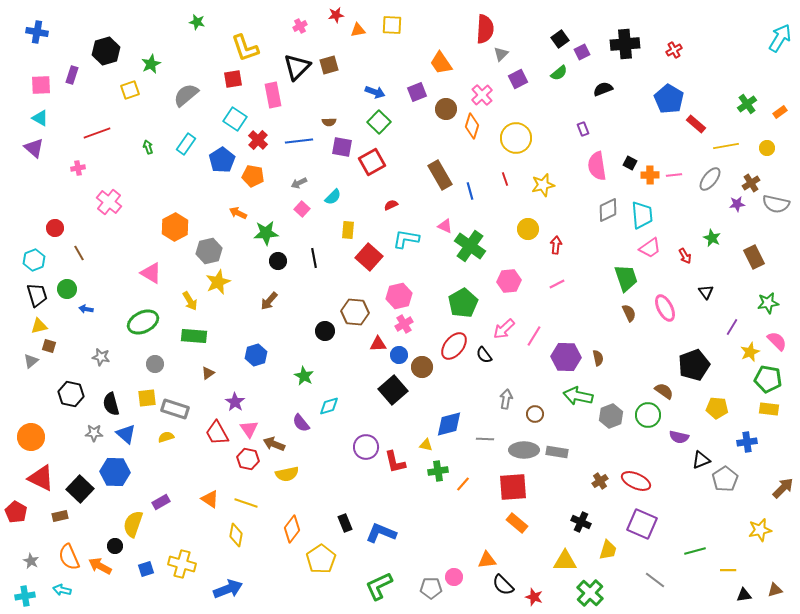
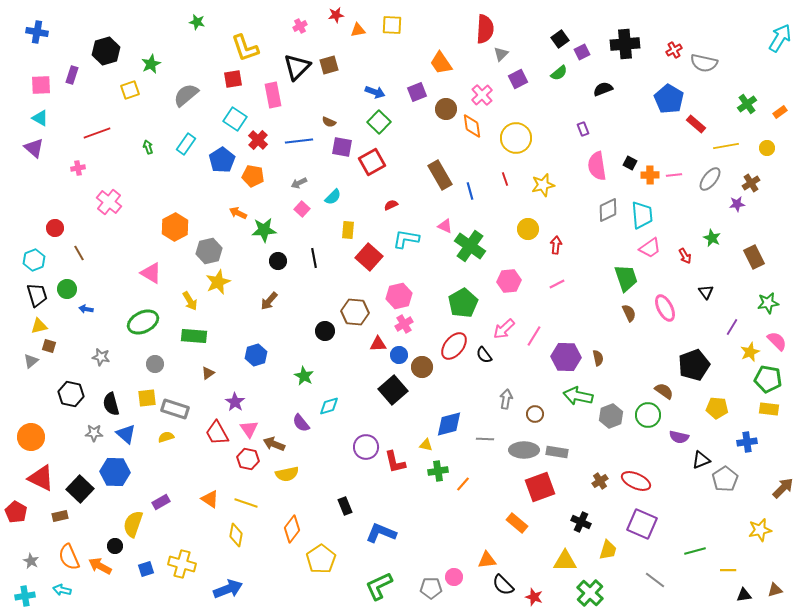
brown semicircle at (329, 122): rotated 24 degrees clockwise
orange diamond at (472, 126): rotated 25 degrees counterclockwise
gray semicircle at (776, 204): moved 72 px left, 141 px up
green star at (266, 233): moved 2 px left, 3 px up
red square at (513, 487): moved 27 px right; rotated 16 degrees counterclockwise
black rectangle at (345, 523): moved 17 px up
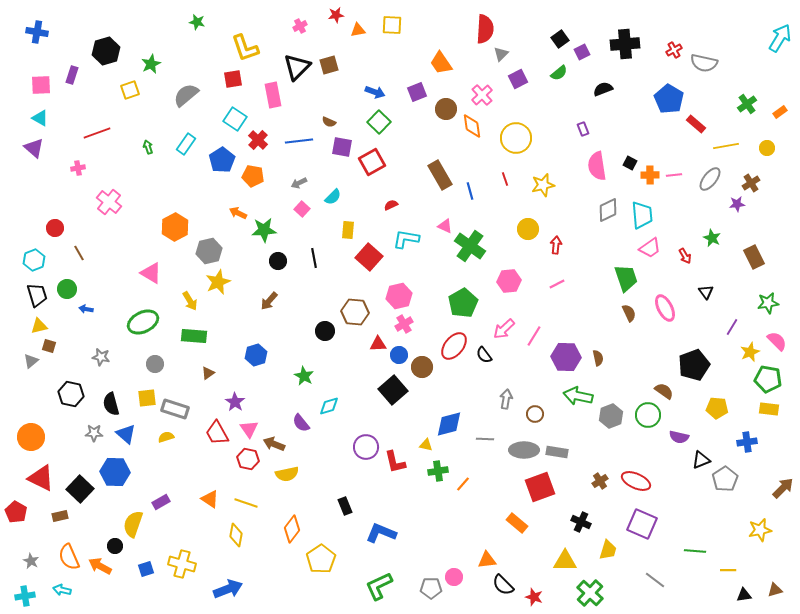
green line at (695, 551): rotated 20 degrees clockwise
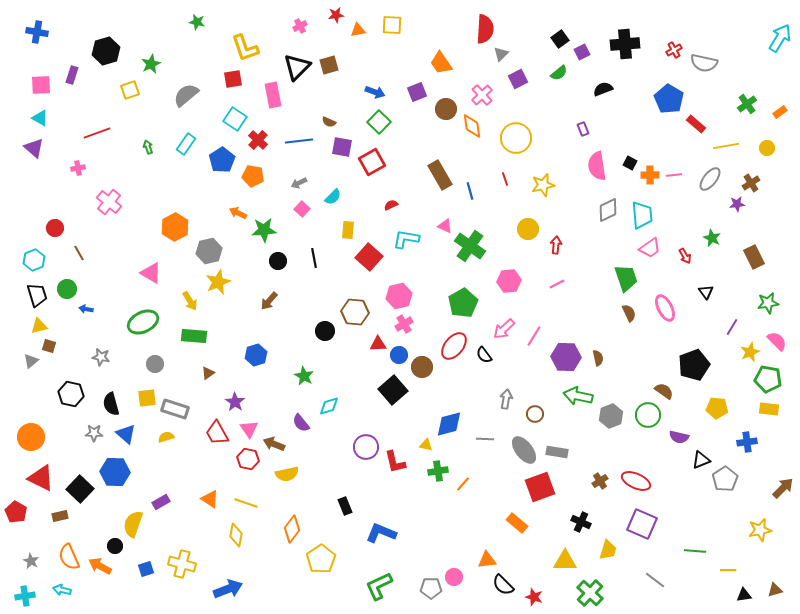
gray ellipse at (524, 450): rotated 52 degrees clockwise
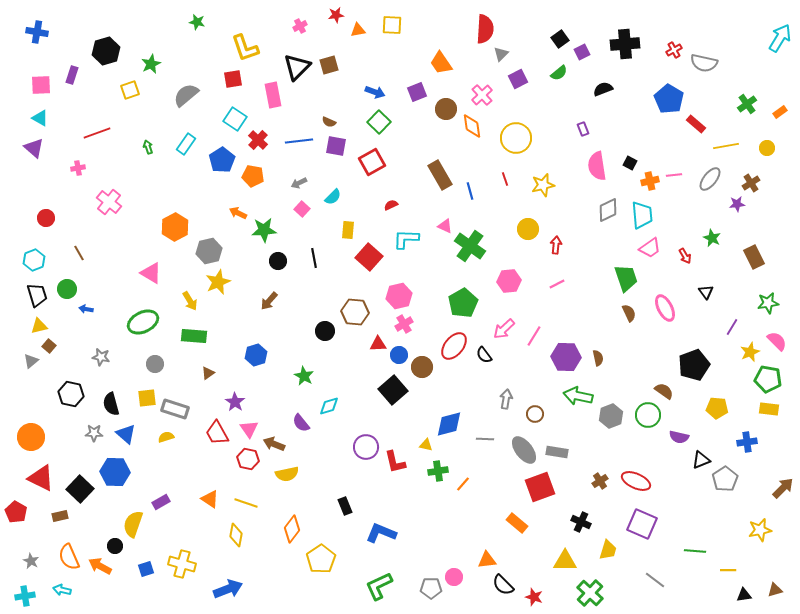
purple square at (342, 147): moved 6 px left, 1 px up
orange cross at (650, 175): moved 6 px down; rotated 12 degrees counterclockwise
red circle at (55, 228): moved 9 px left, 10 px up
cyan L-shape at (406, 239): rotated 8 degrees counterclockwise
brown square at (49, 346): rotated 24 degrees clockwise
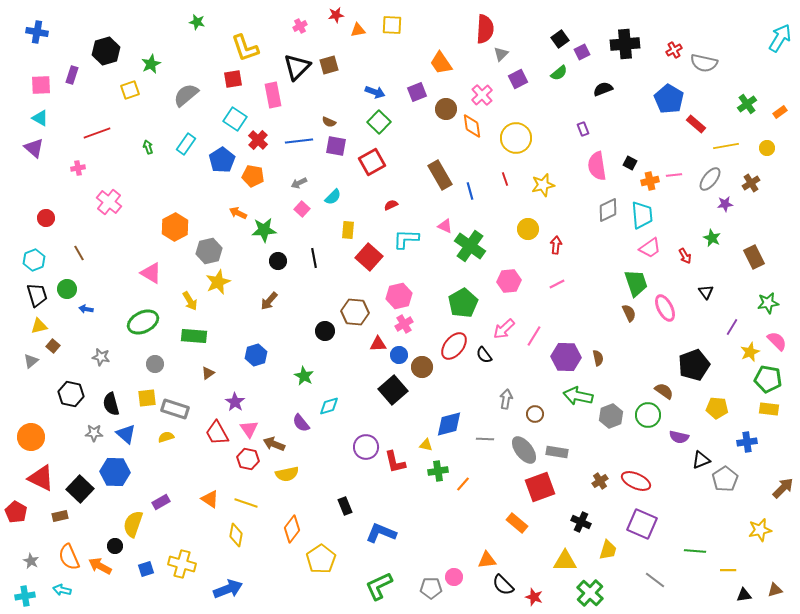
purple star at (737, 204): moved 12 px left
green trapezoid at (626, 278): moved 10 px right, 5 px down
brown square at (49, 346): moved 4 px right
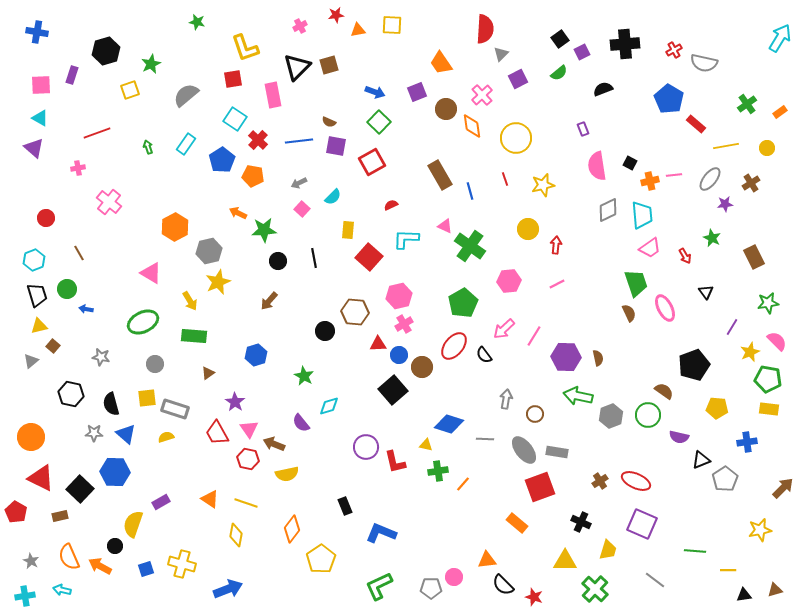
blue diamond at (449, 424): rotated 32 degrees clockwise
green cross at (590, 593): moved 5 px right, 4 px up
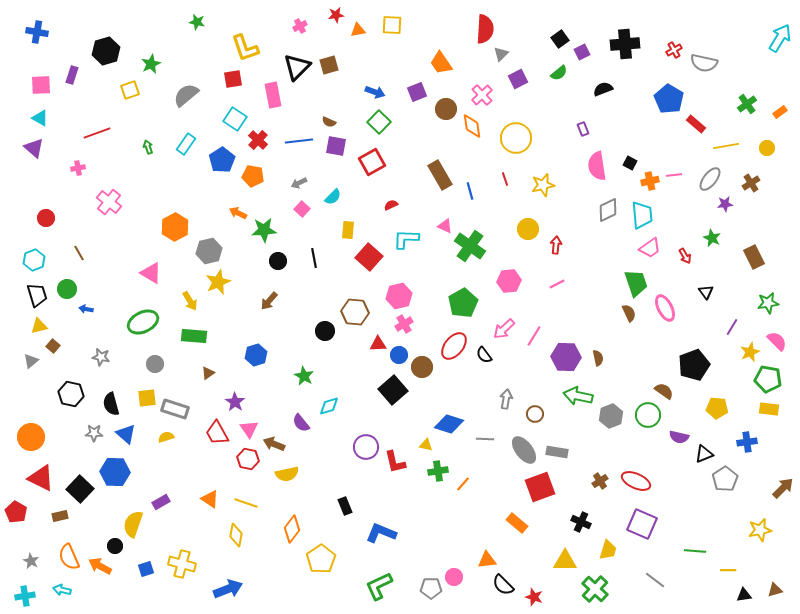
black triangle at (701, 460): moved 3 px right, 6 px up
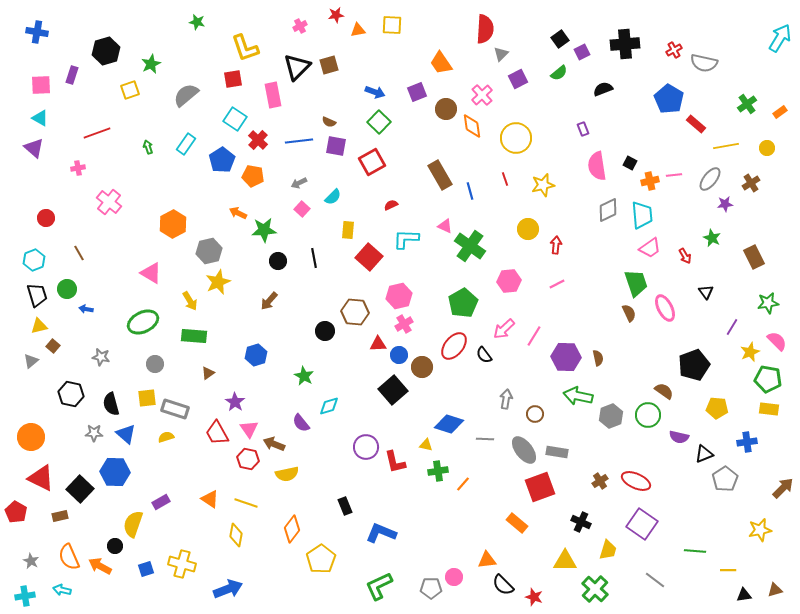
orange hexagon at (175, 227): moved 2 px left, 3 px up
purple square at (642, 524): rotated 12 degrees clockwise
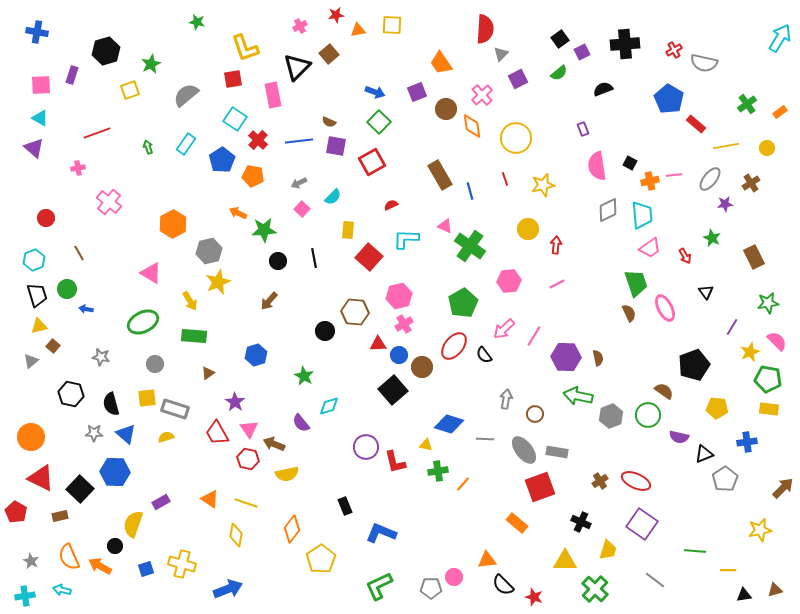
brown square at (329, 65): moved 11 px up; rotated 24 degrees counterclockwise
